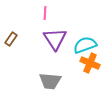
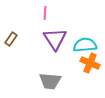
cyan semicircle: rotated 15 degrees clockwise
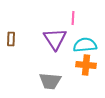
pink line: moved 28 px right, 5 px down
brown rectangle: rotated 32 degrees counterclockwise
orange cross: moved 4 px left, 2 px down; rotated 18 degrees counterclockwise
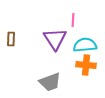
pink line: moved 2 px down
gray trapezoid: moved 1 px down; rotated 25 degrees counterclockwise
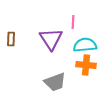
pink line: moved 2 px down
purple triangle: moved 4 px left
gray trapezoid: moved 5 px right
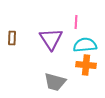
pink line: moved 3 px right
brown rectangle: moved 1 px right, 1 px up
gray trapezoid: rotated 35 degrees clockwise
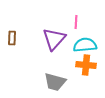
purple triangle: moved 3 px right; rotated 15 degrees clockwise
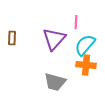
cyan semicircle: rotated 45 degrees counterclockwise
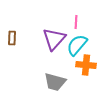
cyan semicircle: moved 8 px left
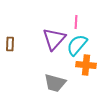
brown rectangle: moved 2 px left, 6 px down
gray trapezoid: moved 1 px down
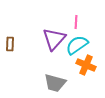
cyan semicircle: rotated 15 degrees clockwise
orange cross: rotated 18 degrees clockwise
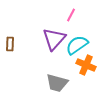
pink line: moved 5 px left, 7 px up; rotated 24 degrees clockwise
gray trapezoid: moved 2 px right
